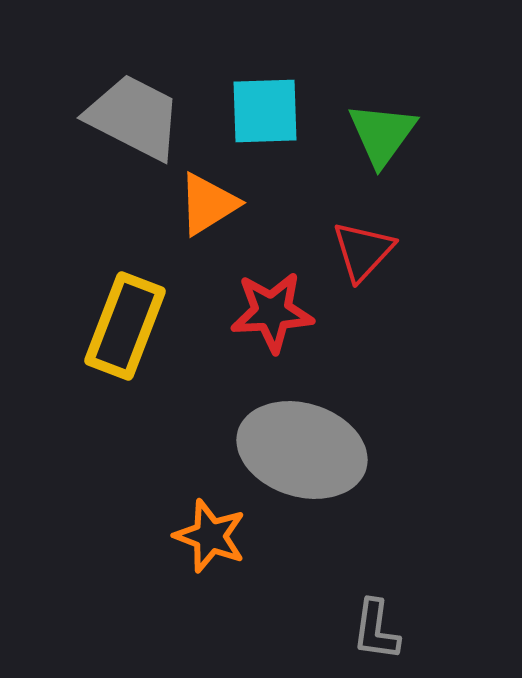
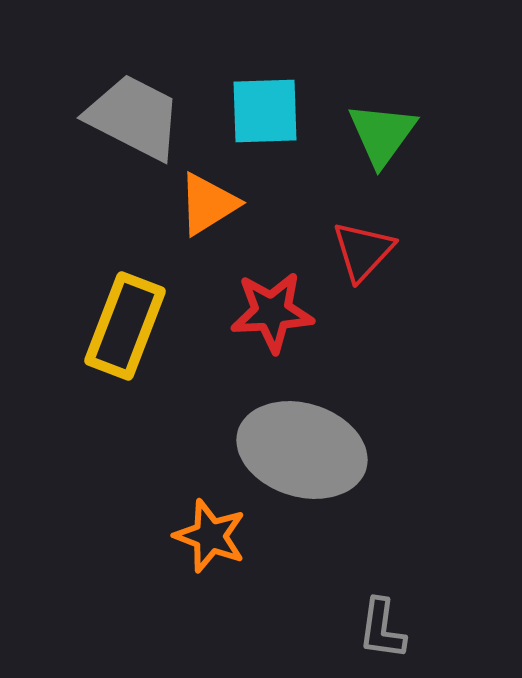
gray L-shape: moved 6 px right, 1 px up
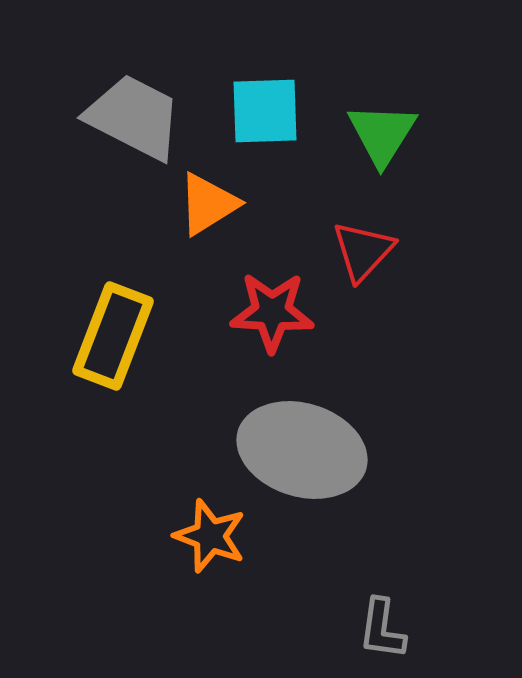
green triangle: rotated 4 degrees counterclockwise
red star: rotated 6 degrees clockwise
yellow rectangle: moved 12 px left, 10 px down
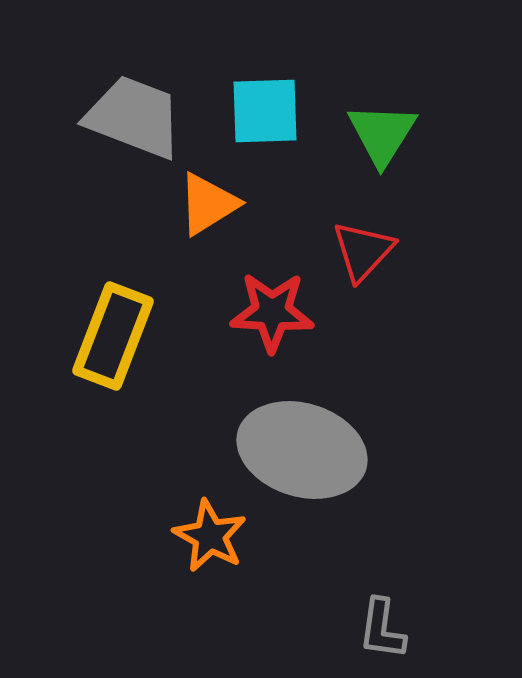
gray trapezoid: rotated 6 degrees counterclockwise
orange star: rotated 8 degrees clockwise
